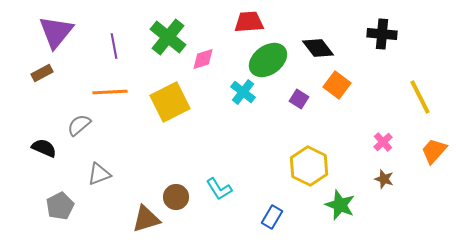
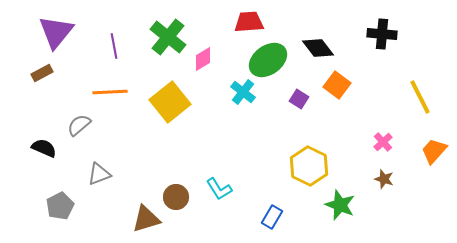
pink diamond: rotated 15 degrees counterclockwise
yellow square: rotated 12 degrees counterclockwise
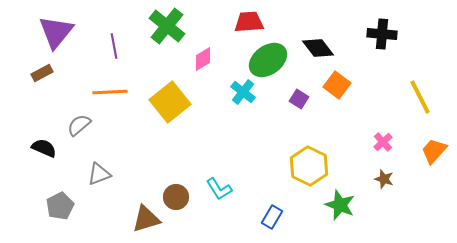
green cross: moved 1 px left, 11 px up
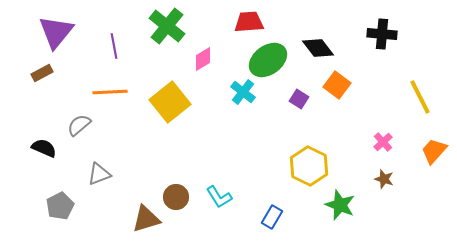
cyan L-shape: moved 8 px down
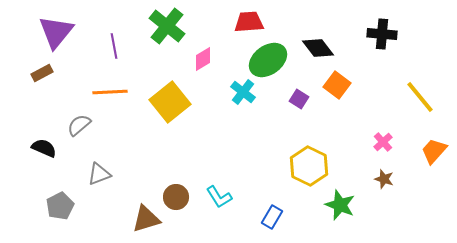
yellow line: rotated 12 degrees counterclockwise
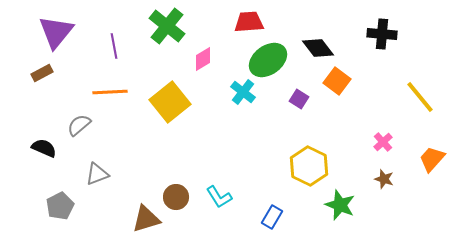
orange square: moved 4 px up
orange trapezoid: moved 2 px left, 8 px down
gray triangle: moved 2 px left
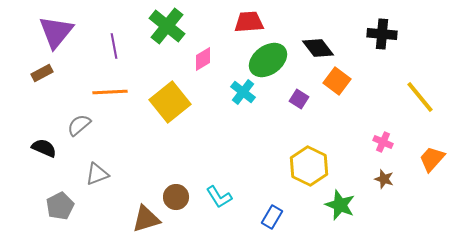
pink cross: rotated 24 degrees counterclockwise
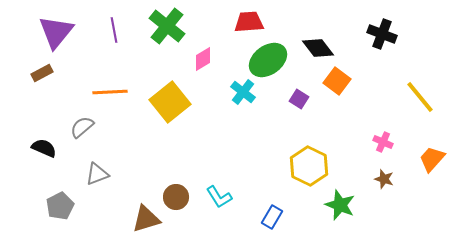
black cross: rotated 16 degrees clockwise
purple line: moved 16 px up
gray semicircle: moved 3 px right, 2 px down
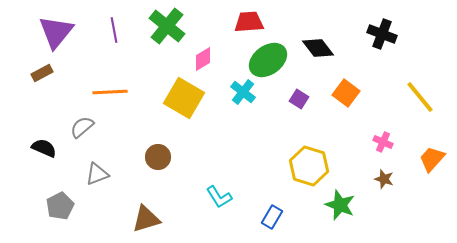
orange square: moved 9 px right, 12 px down
yellow square: moved 14 px right, 4 px up; rotated 21 degrees counterclockwise
yellow hexagon: rotated 9 degrees counterclockwise
brown circle: moved 18 px left, 40 px up
